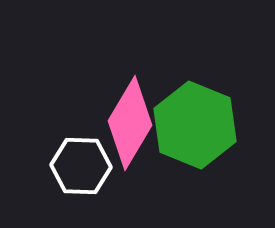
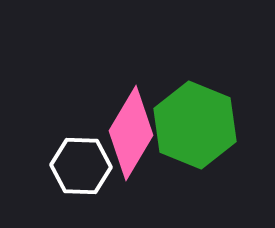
pink diamond: moved 1 px right, 10 px down
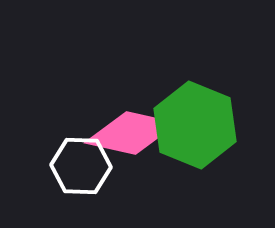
pink diamond: rotated 72 degrees clockwise
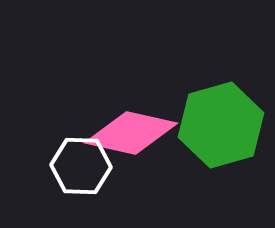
green hexagon: moved 26 px right; rotated 22 degrees clockwise
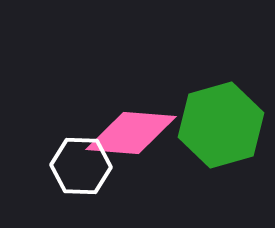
pink diamond: rotated 8 degrees counterclockwise
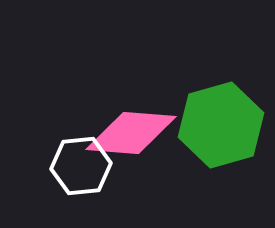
white hexagon: rotated 8 degrees counterclockwise
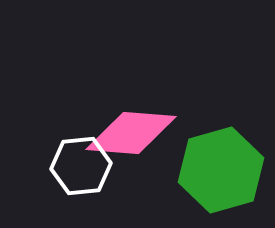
green hexagon: moved 45 px down
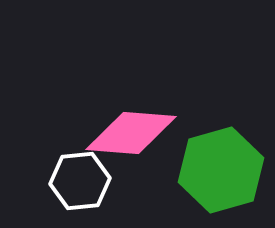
white hexagon: moved 1 px left, 15 px down
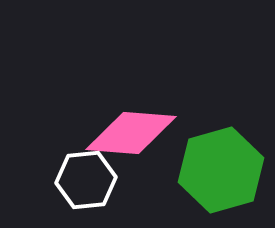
white hexagon: moved 6 px right, 1 px up
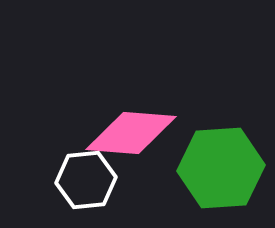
green hexagon: moved 2 px up; rotated 12 degrees clockwise
